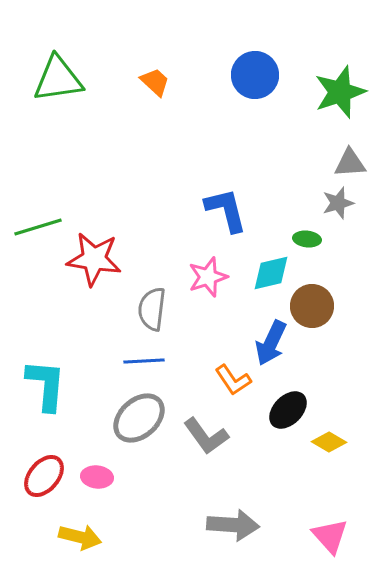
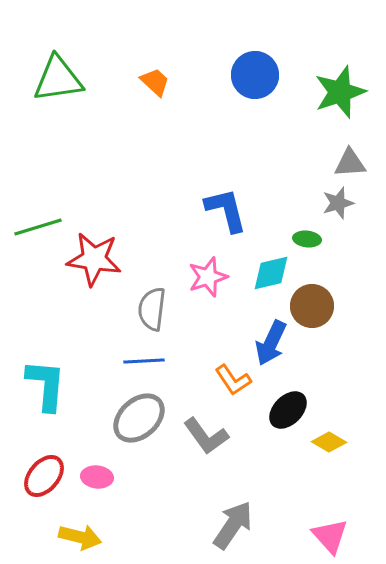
gray arrow: rotated 60 degrees counterclockwise
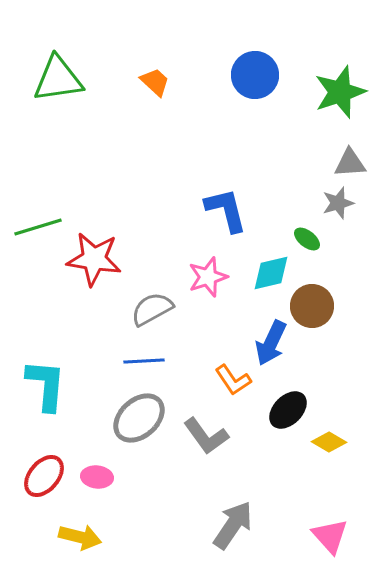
green ellipse: rotated 32 degrees clockwise
gray semicircle: rotated 54 degrees clockwise
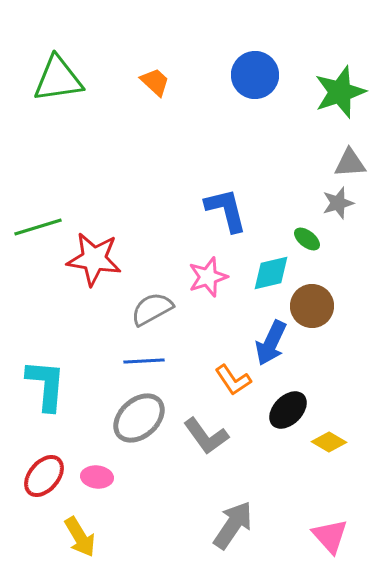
yellow arrow: rotated 45 degrees clockwise
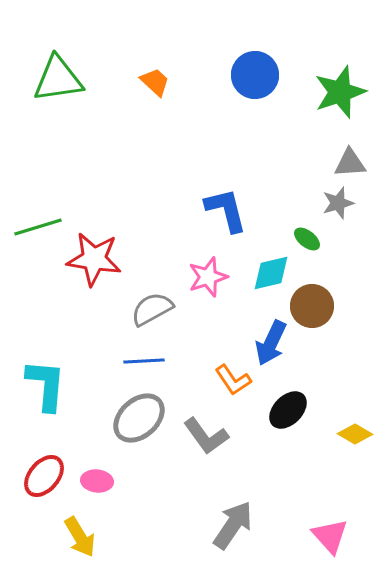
yellow diamond: moved 26 px right, 8 px up
pink ellipse: moved 4 px down
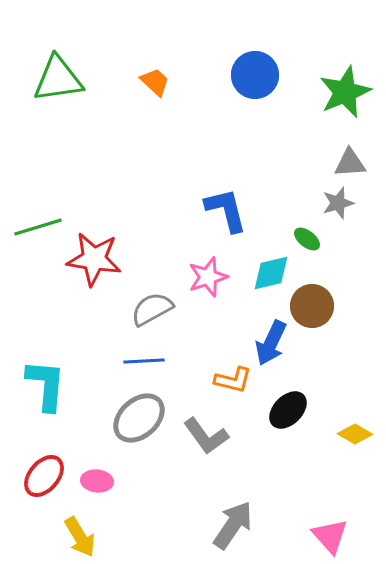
green star: moved 5 px right; rotated 4 degrees counterclockwise
orange L-shape: rotated 42 degrees counterclockwise
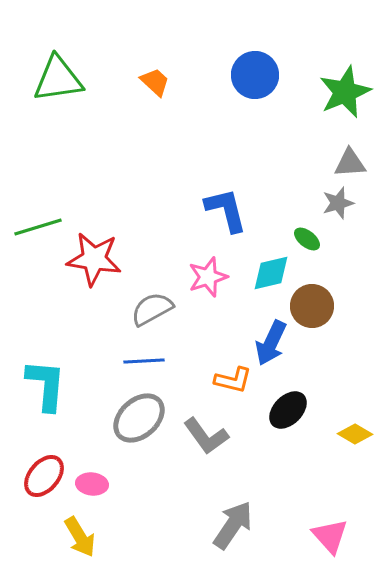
pink ellipse: moved 5 px left, 3 px down
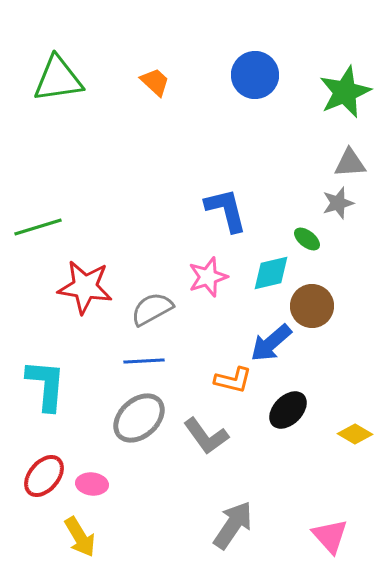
red star: moved 9 px left, 28 px down
blue arrow: rotated 24 degrees clockwise
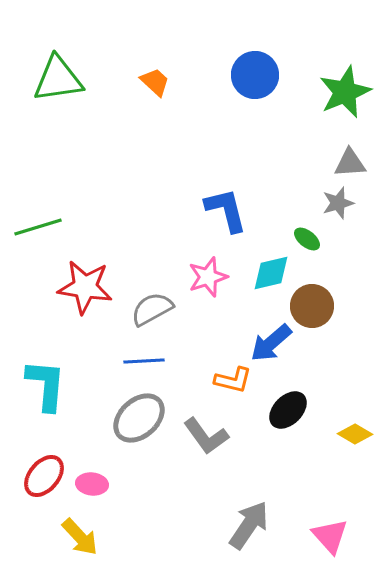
gray arrow: moved 16 px right
yellow arrow: rotated 12 degrees counterclockwise
